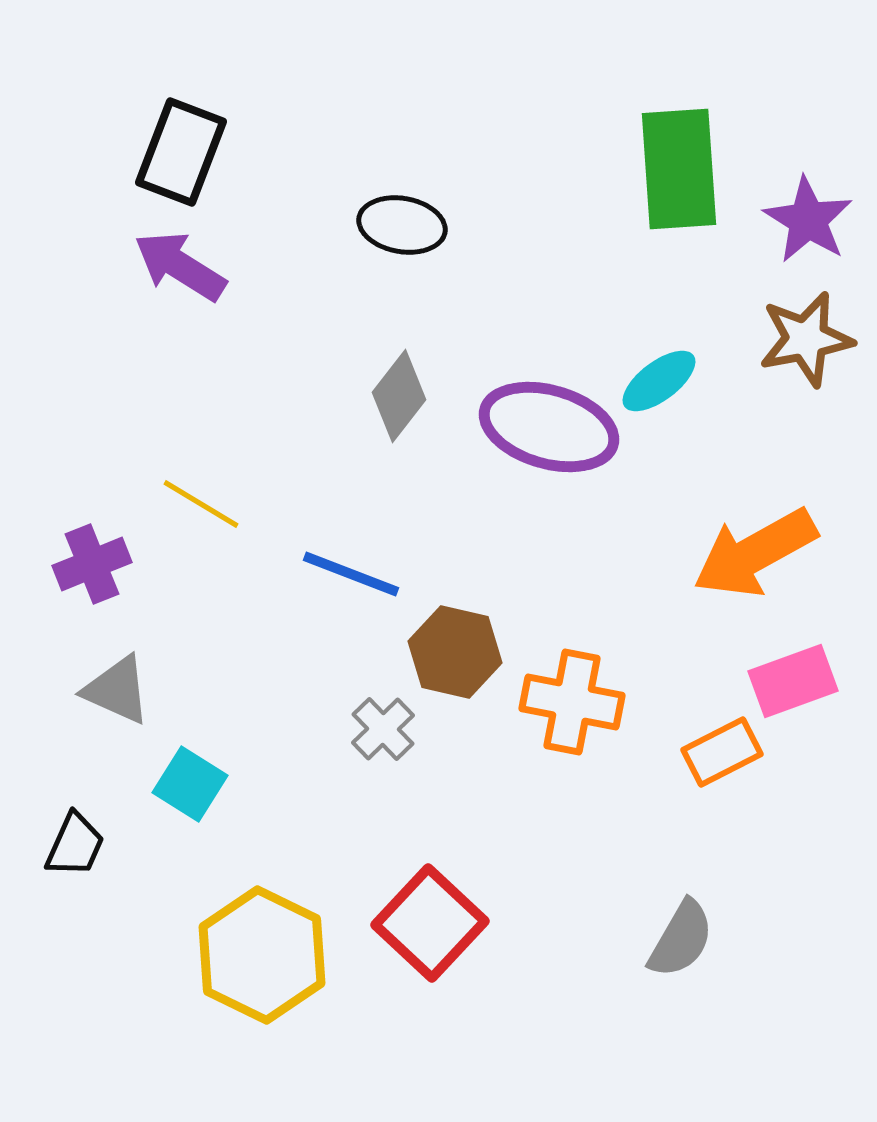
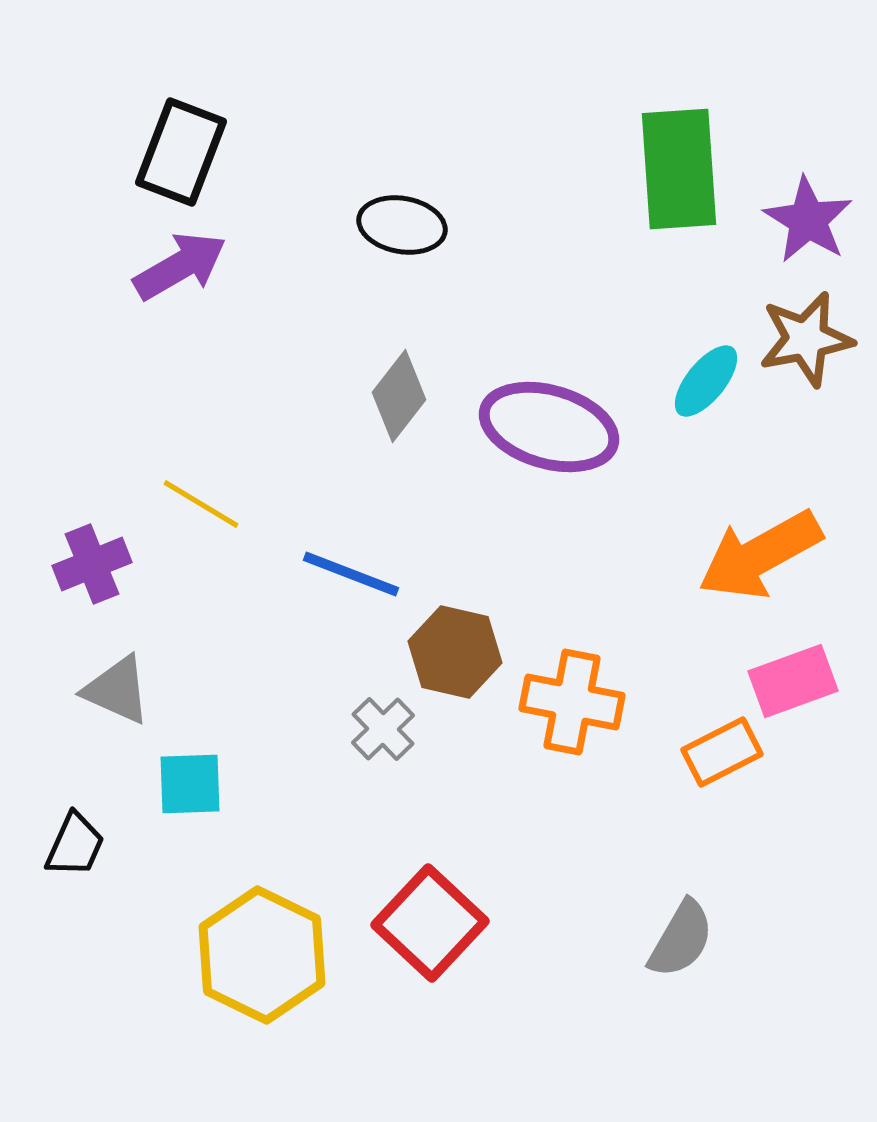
purple arrow: rotated 118 degrees clockwise
cyan ellipse: moved 47 px right; rotated 14 degrees counterclockwise
orange arrow: moved 5 px right, 2 px down
cyan square: rotated 34 degrees counterclockwise
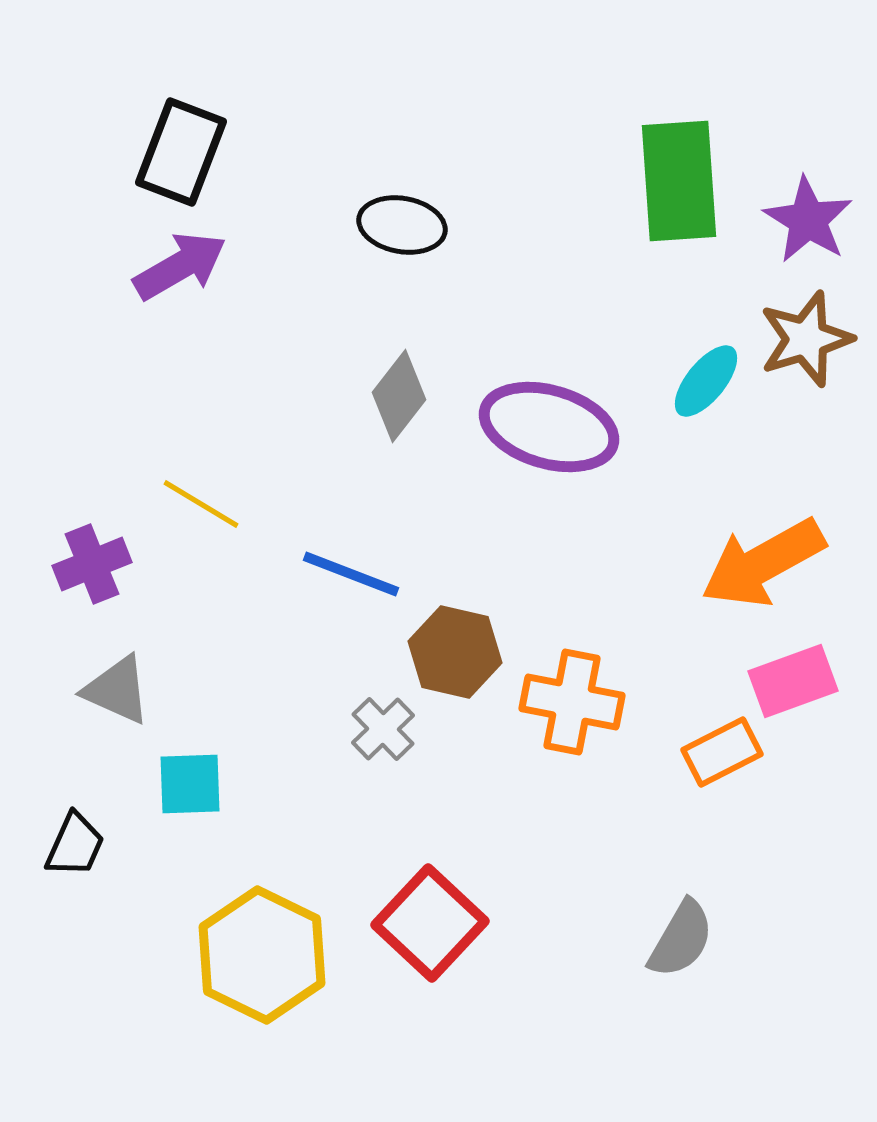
green rectangle: moved 12 px down
brown star: rotated 6 degrees counterclockwise
orange arrow: moved 3 px right, 8 px down
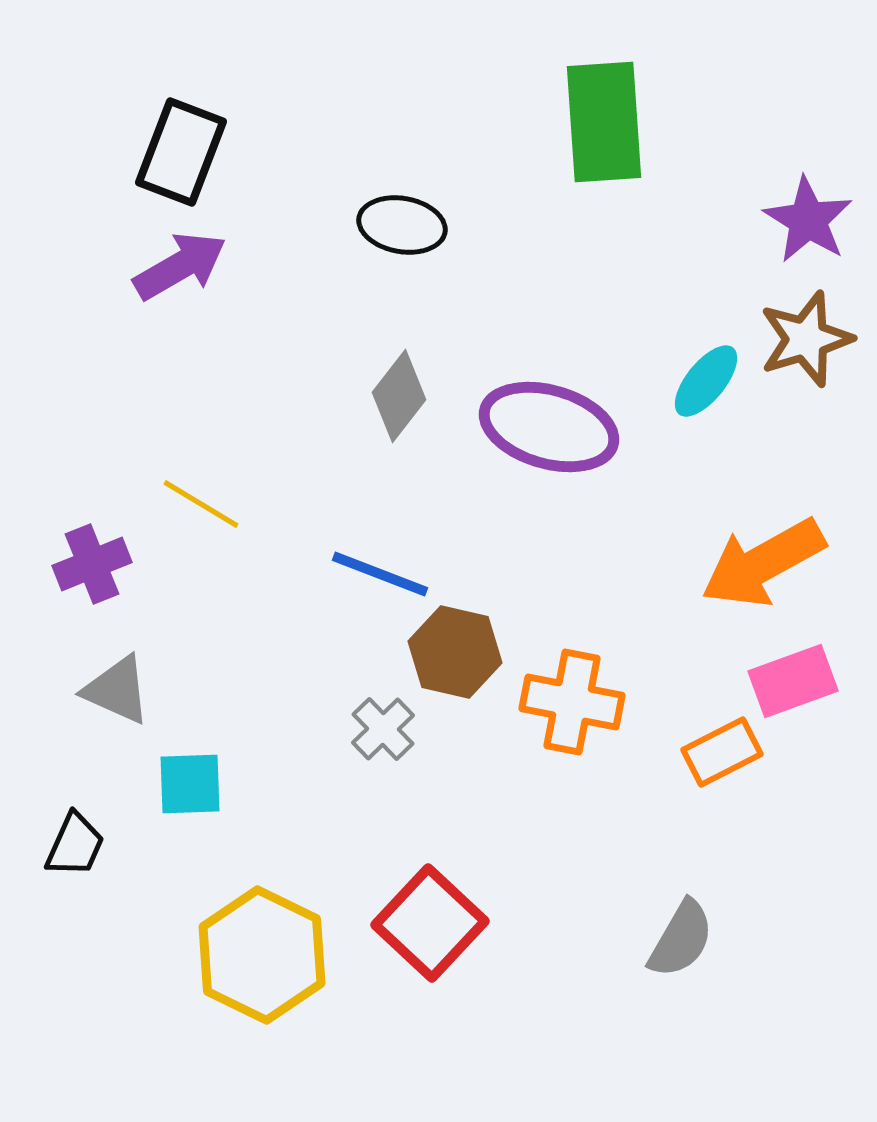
green rectangle: moved 75 px left, 59 px up
blue line: moved 29 px right
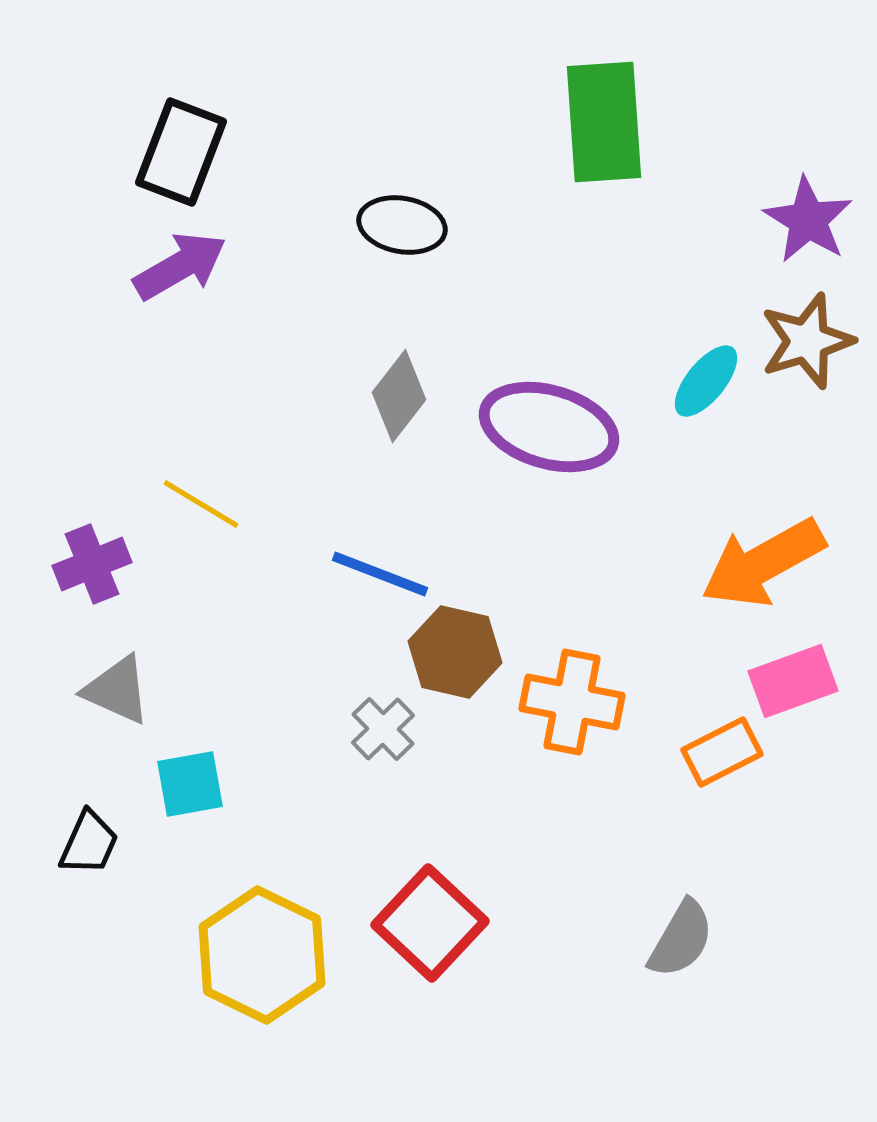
brown star: moved 1 px right, 2 px down
cyan square: rotated 8 degrees counterclockwise
black trapezoid: moved 14 px right, 2 px up
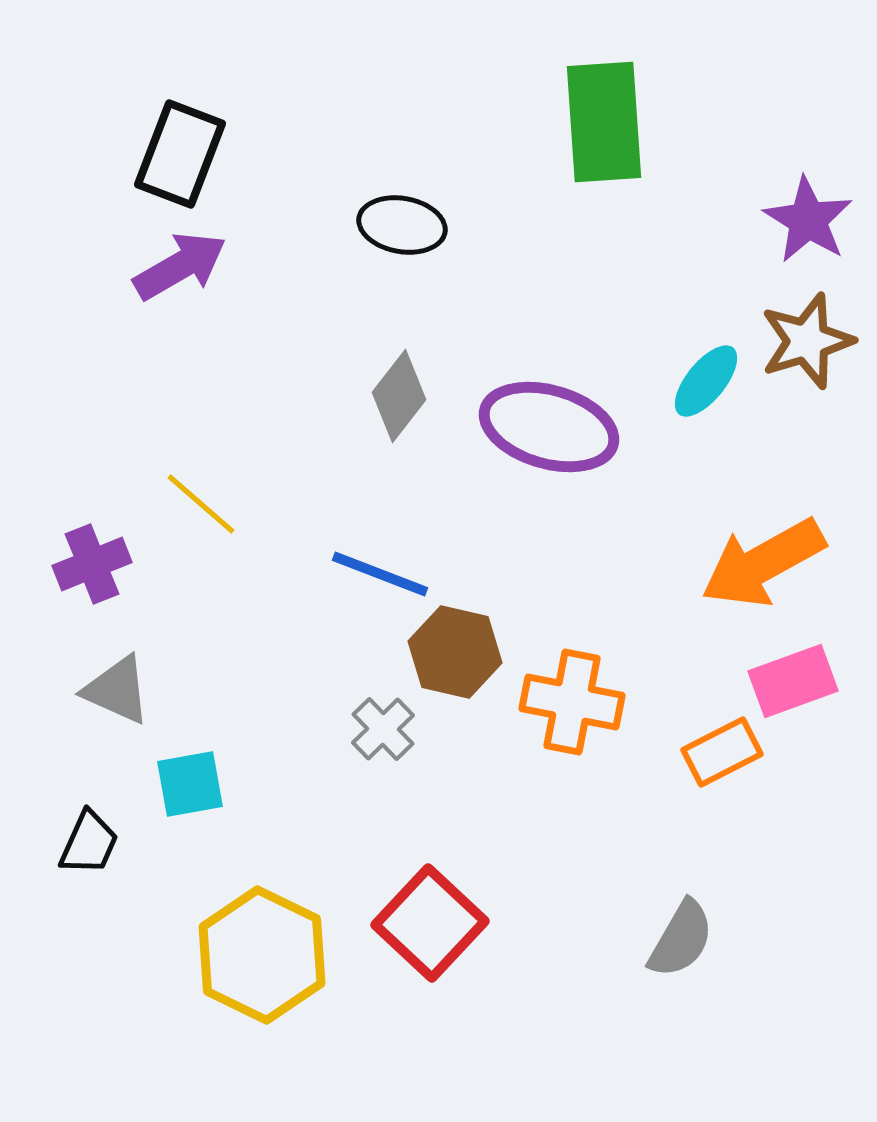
black rectangle: moved 1 px left, 2 px down
yellow line: rotated 10 degrees clockwise
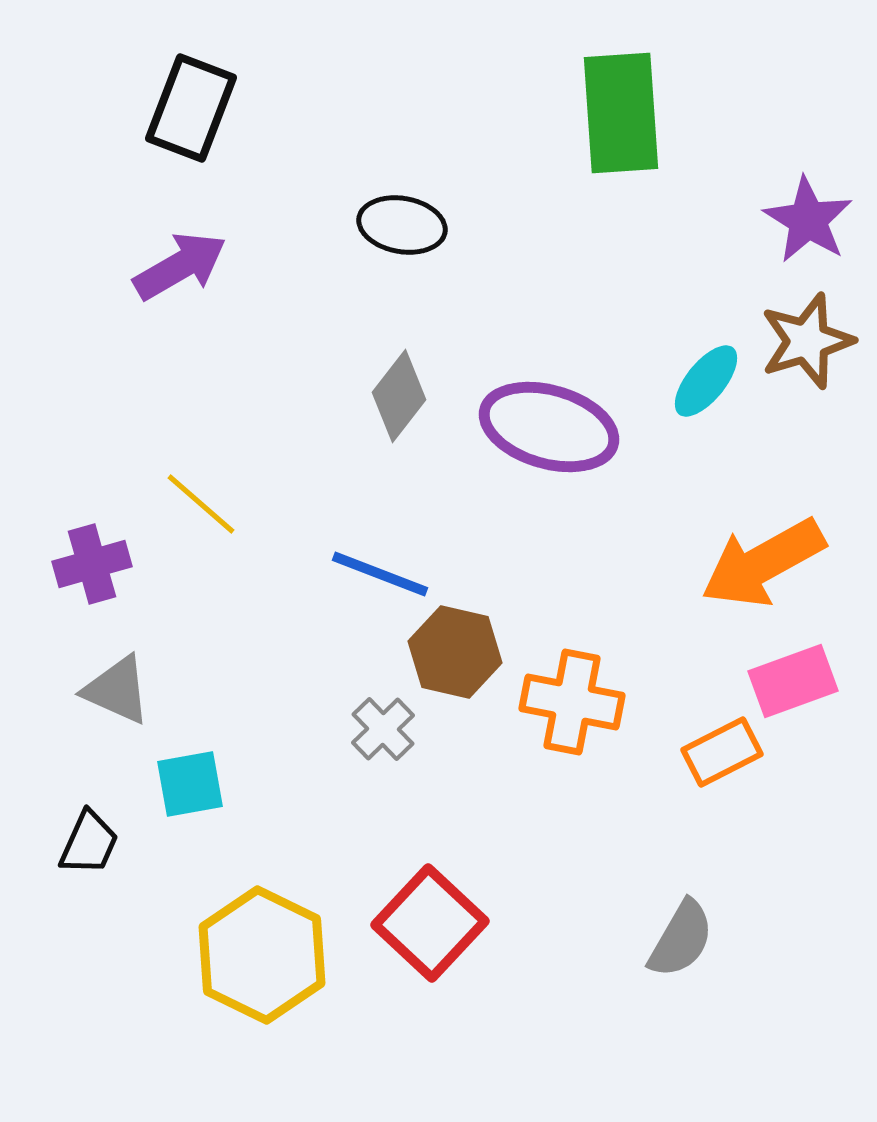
green rectangle: moved 17 px right, 9 px up
black rectangle: moved 11 px right, 46 px up
purple cross: rotated 6 degrees clockwise
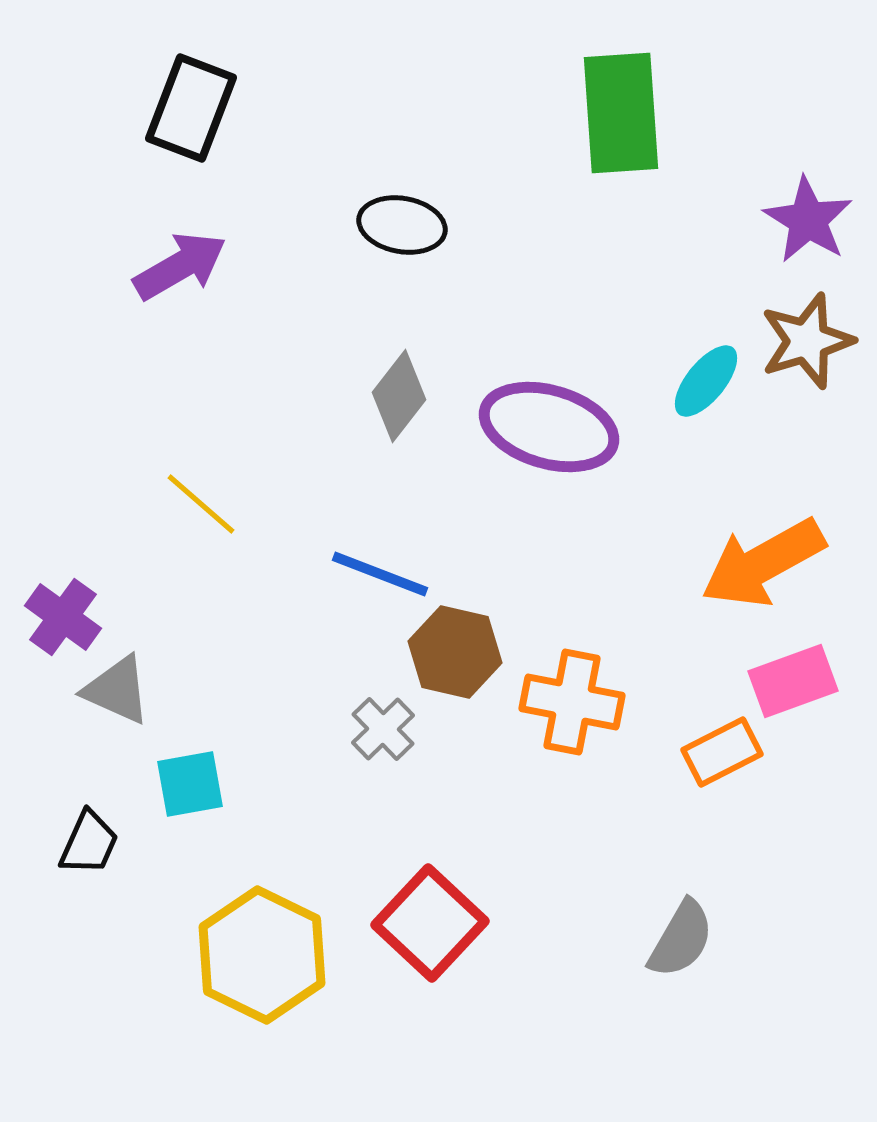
purple cross: moved 29 px left, 53 px down; rotated 38 degrees counterclockwise
